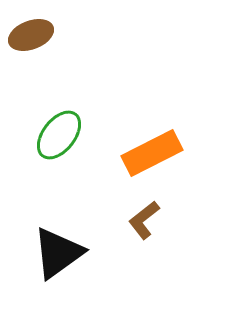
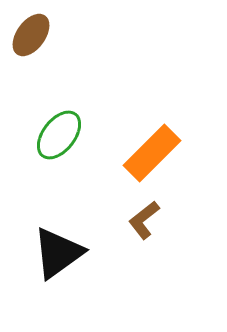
brown ellipse: rotated 33 degrees counterclockwise
orange rectangle: rotated 18 degrees counterclockwise
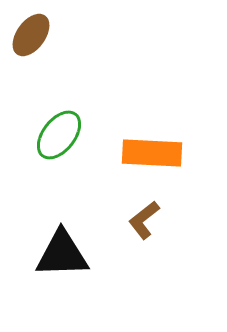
orange rectangle: rotated 48 degrees clockwise
black triangle: moved 4 px right, 1 px down; rotated 34 degrees clockwise
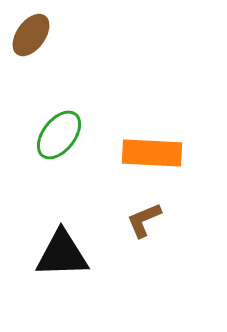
brown L-shape: rotated 15 degrees clockwise
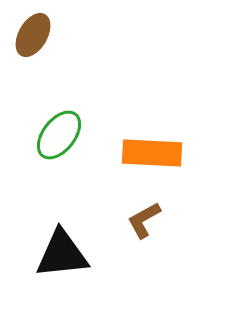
brown ellipse: moved 2 px right; rotated 6 degrees counterclockwise
brown L-shape: rotated 6 degrees counterclockwise
black triangle: rotated 4 degrees counterclockwise
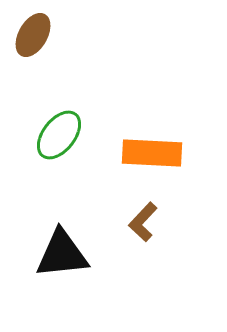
brown L-shape: moved 1 px left, 2 px down; rotated 18 degrees counterclockwise
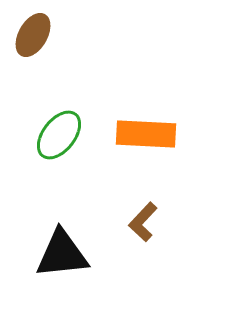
orange rectangle: moved 6 px left, 19 px up
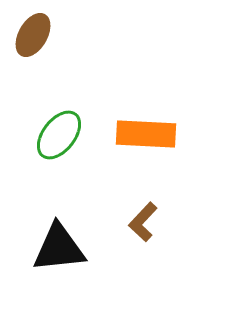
black triangle: moved 3 px left, 6 px up
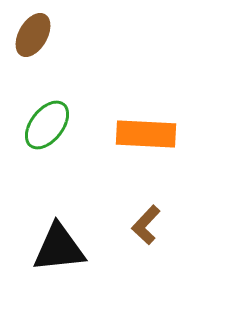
green ellipse: moved 12 px left, 10 px up
brown L-shape: moved 3 px right, 3 px down
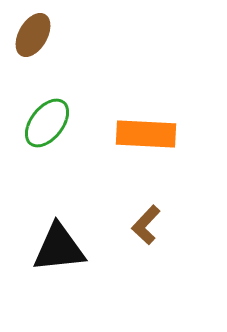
green ellipse: moved 2 px up
